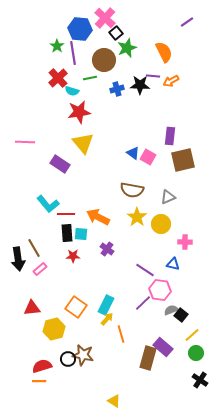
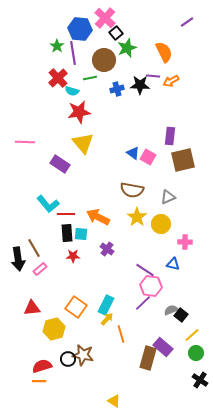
pink hexagon at (160, 290): moved 9 px left, 4 px up
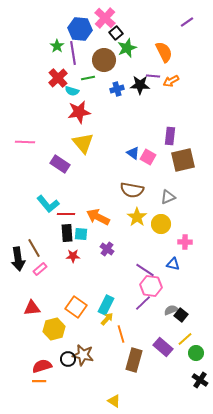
green line at (90, 78): moved 2 px left
yellow line at (192, 335): moved 7 px left, 4 px down
brown rectangle at (148, 358): moved 14 px left, 2 px down
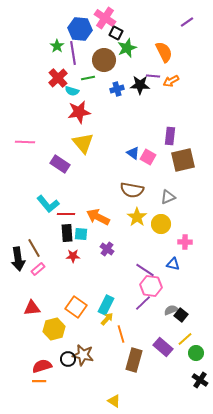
pink cross at (105, 18): rotated 10 degrees counterclockwise
black square at (116, 33): rotated 24 degrees counterclockwise
pink rectangle at (40, 269): moved 2 px left
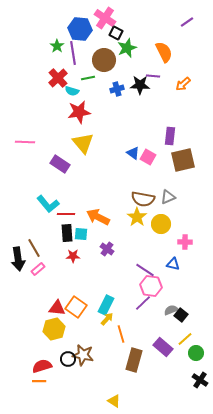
orange arrow at (171, 81): moved 12 px right, 3 px down; rotated 14 degrees counterclockwise
brown semicircle at (132, 190): moved 11 px right, 9 px down
red triangle at (32, 308): moved 25 px right; rotated 12 degrees clockwise
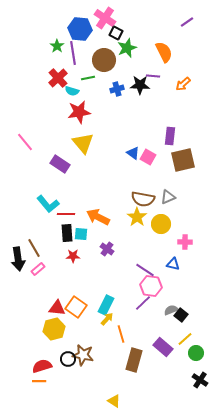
pink line at (25, 142): rotated 48 degrees clockwise
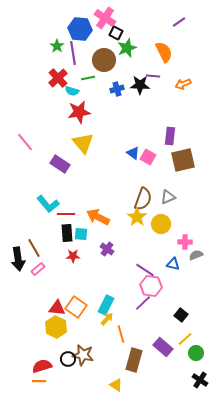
purple line at (187, 22): moved 8 px left
orange arrow at (183, 84): rotated 21 degrees clockwise
brown semicircle at (143, 199): rotated 80 degrees counterclockwise
gray semicircle at (171, 310): moved 25 px right, 55 px up
yellow hexagon at (54, 329): moved 2 px right, 2 px up; rotated 20 degrees counterclockwise
yellow triangle at (114, 401): moved 2 px right, 16 px up
